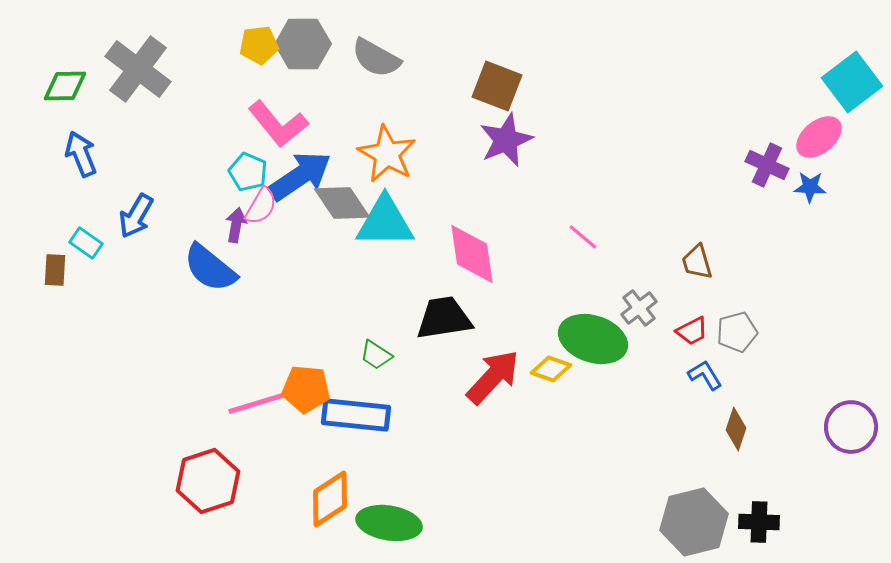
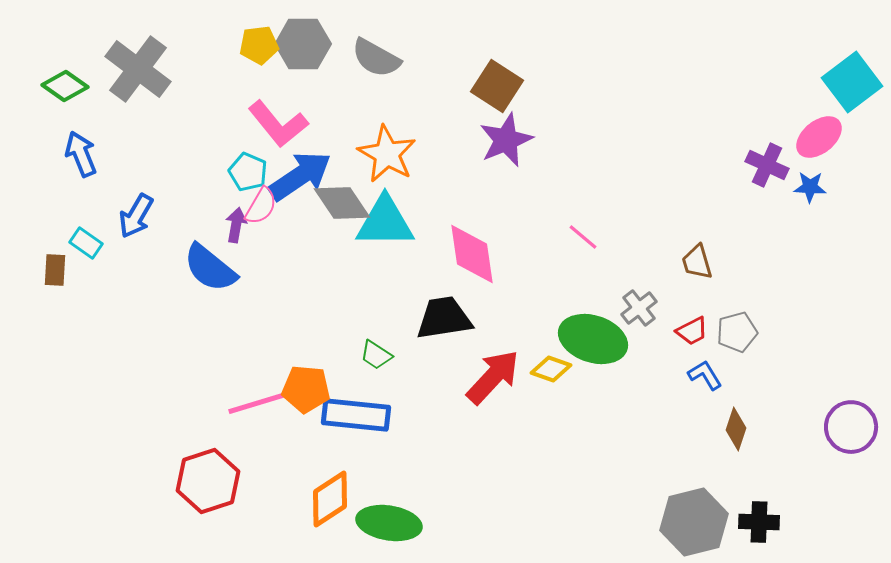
green diamond at (65, 86): rotated 36 degrees clockwise
brown square at (497, 86): rotated 12 degrees clockwise
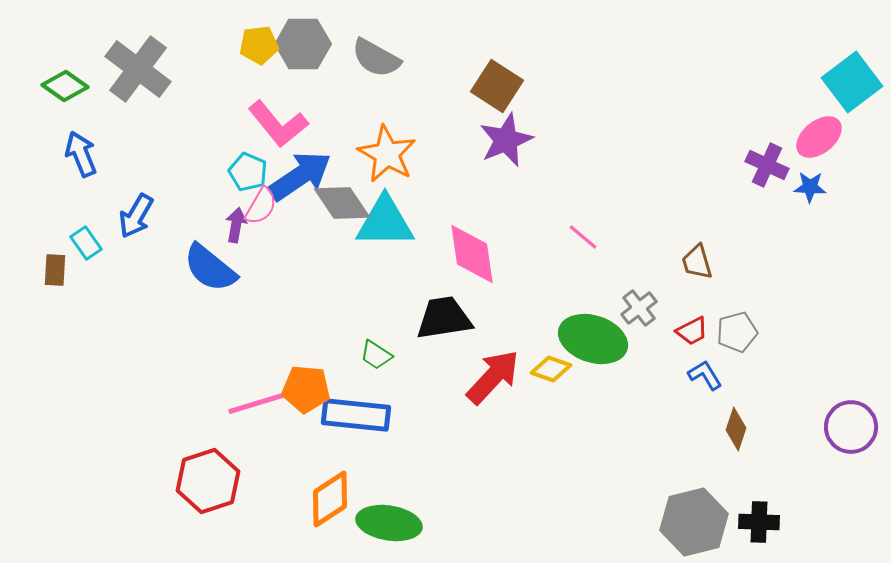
cyan rectangle at (86, 243): rotated 20 degrees clockwise
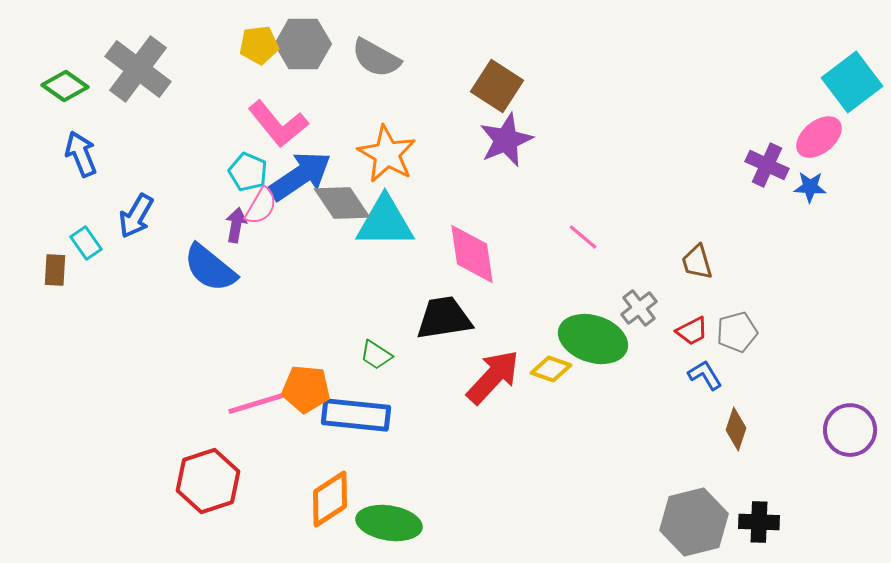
purple circle at (851, 427): moved 1 px left, 3 px down
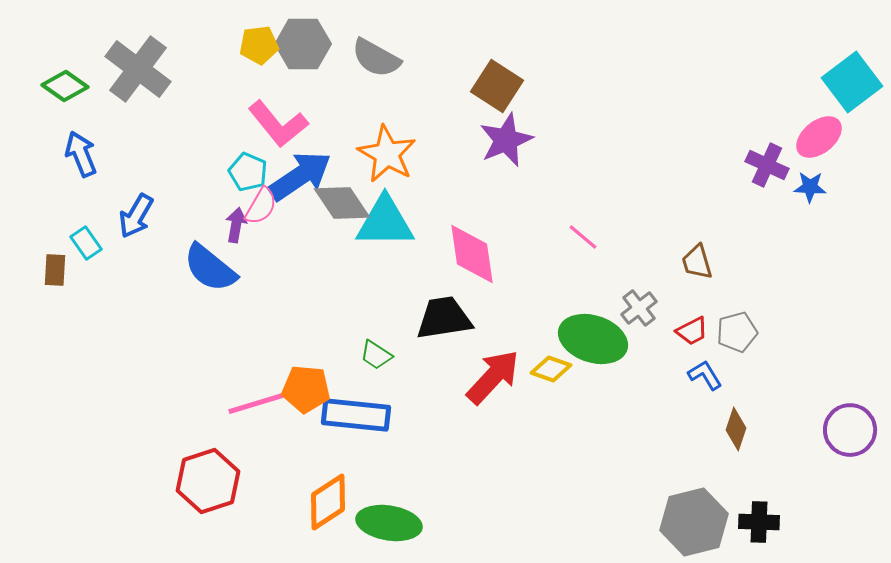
orange diamond at (330, 499): moved 2 px left, 3 px down
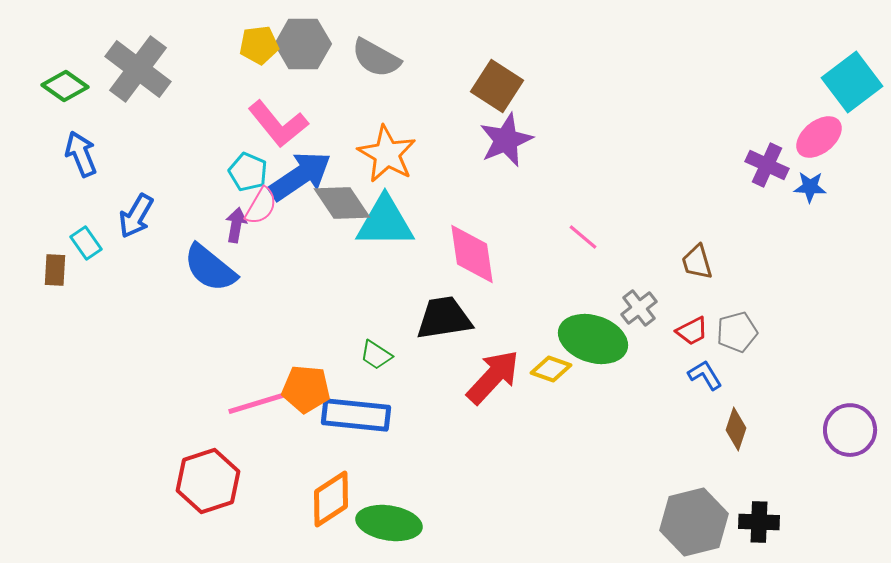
orange diamond at (328, 502): moved 3 px right, 3 px up
